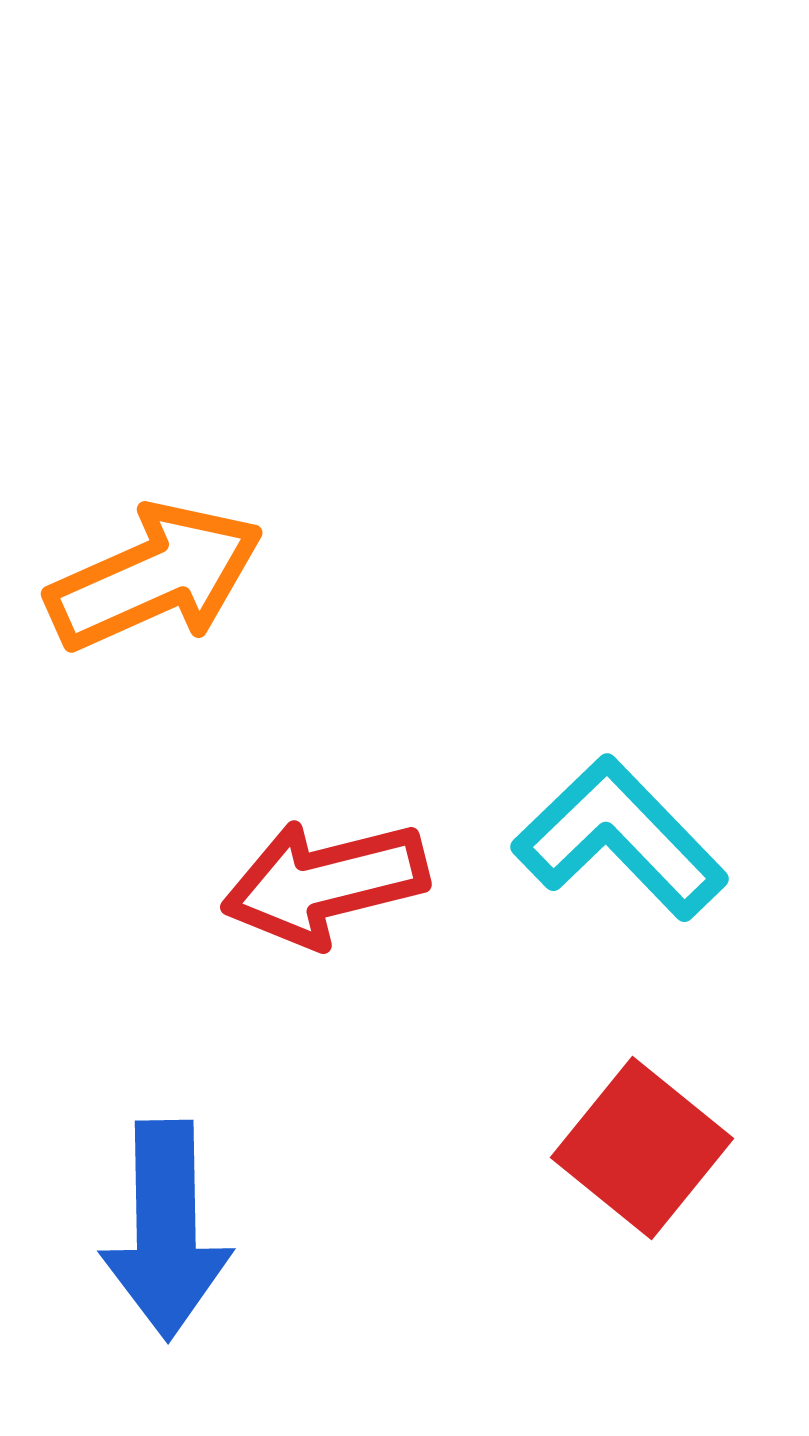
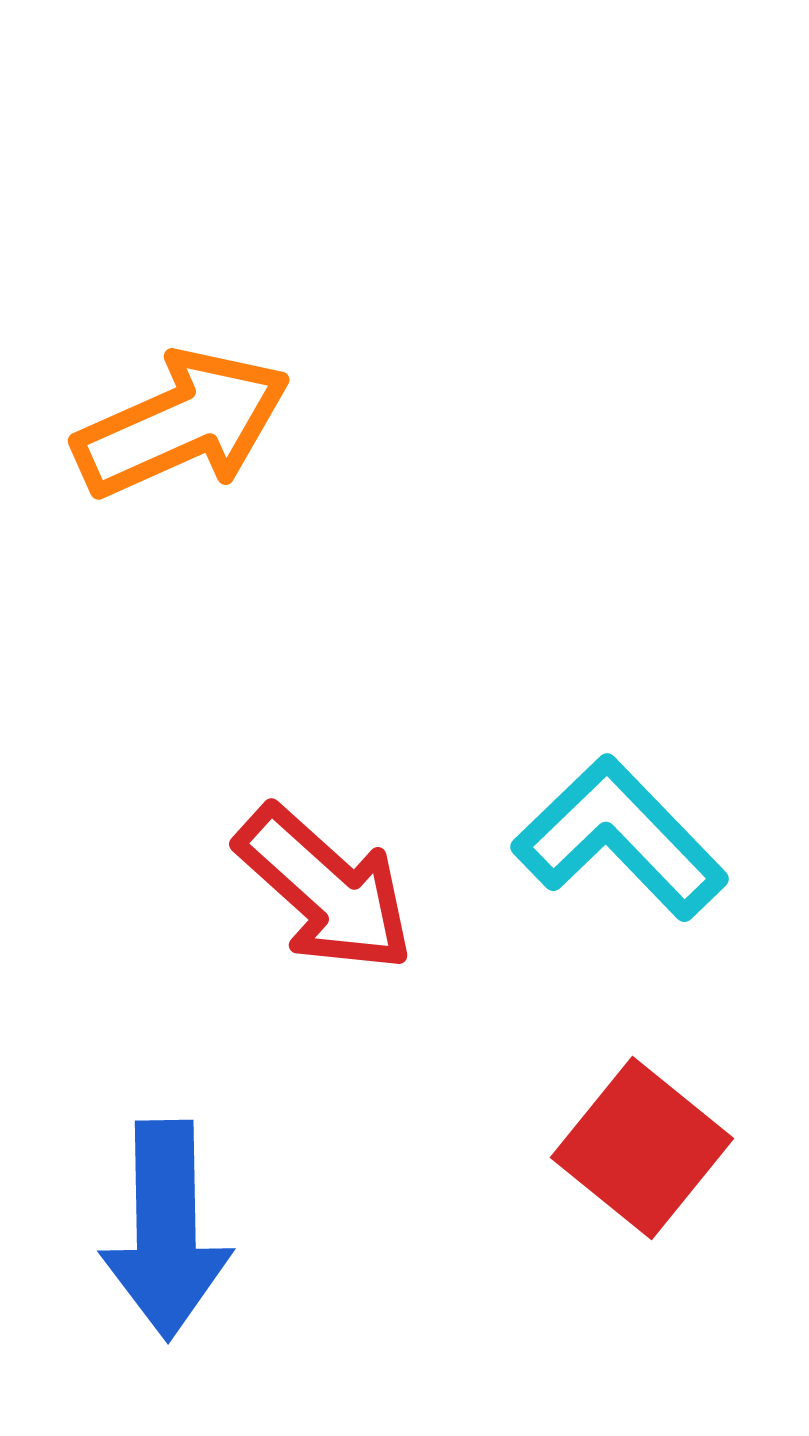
orange arrow: moved 27 px right, 153 px up
red arrow: moved 6 px down; rotated 124 degrees counterclockwise
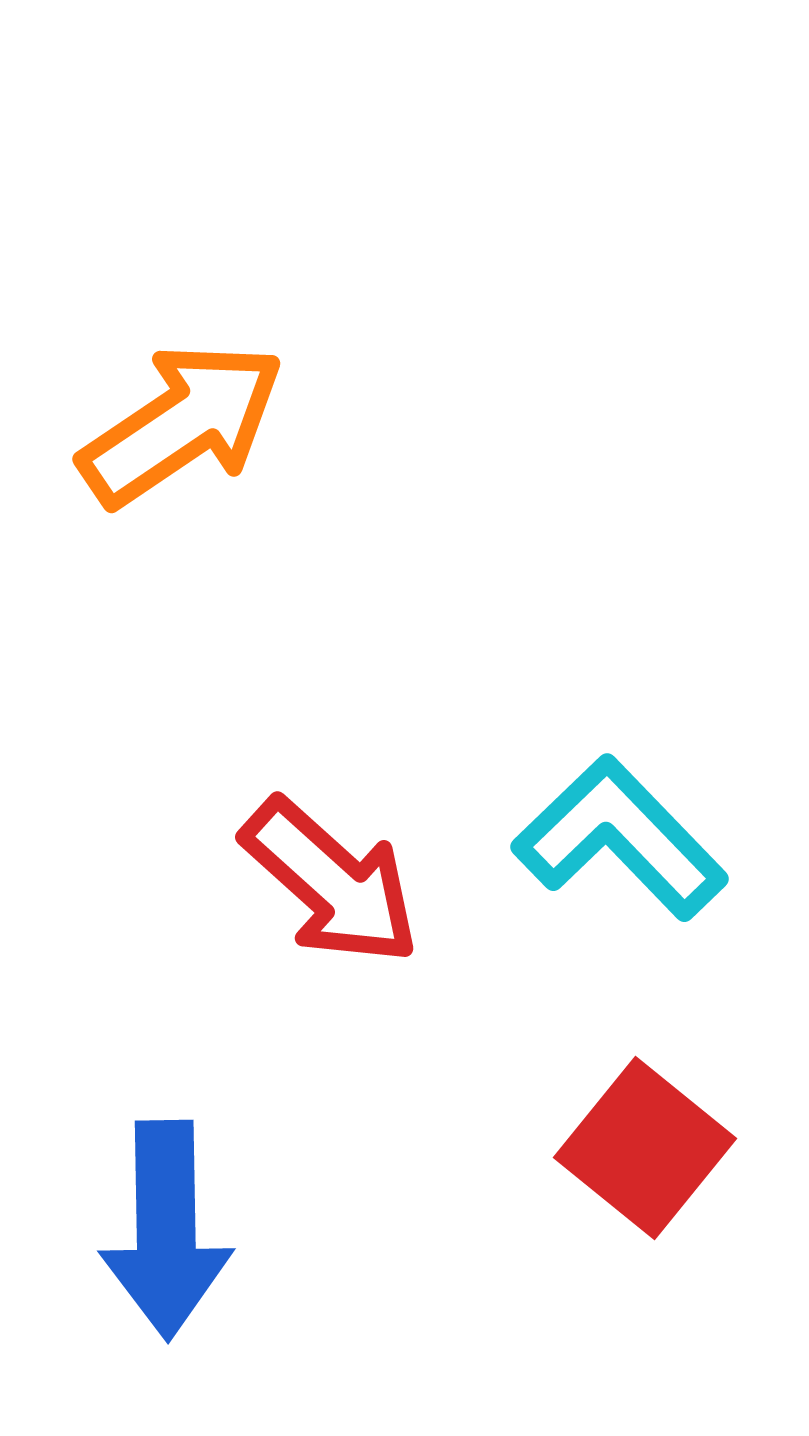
orange arrow: rotated 10 degrees counterclockwise
red arrow: moved 6 px right, 7 px up
red square: moved 3 px right
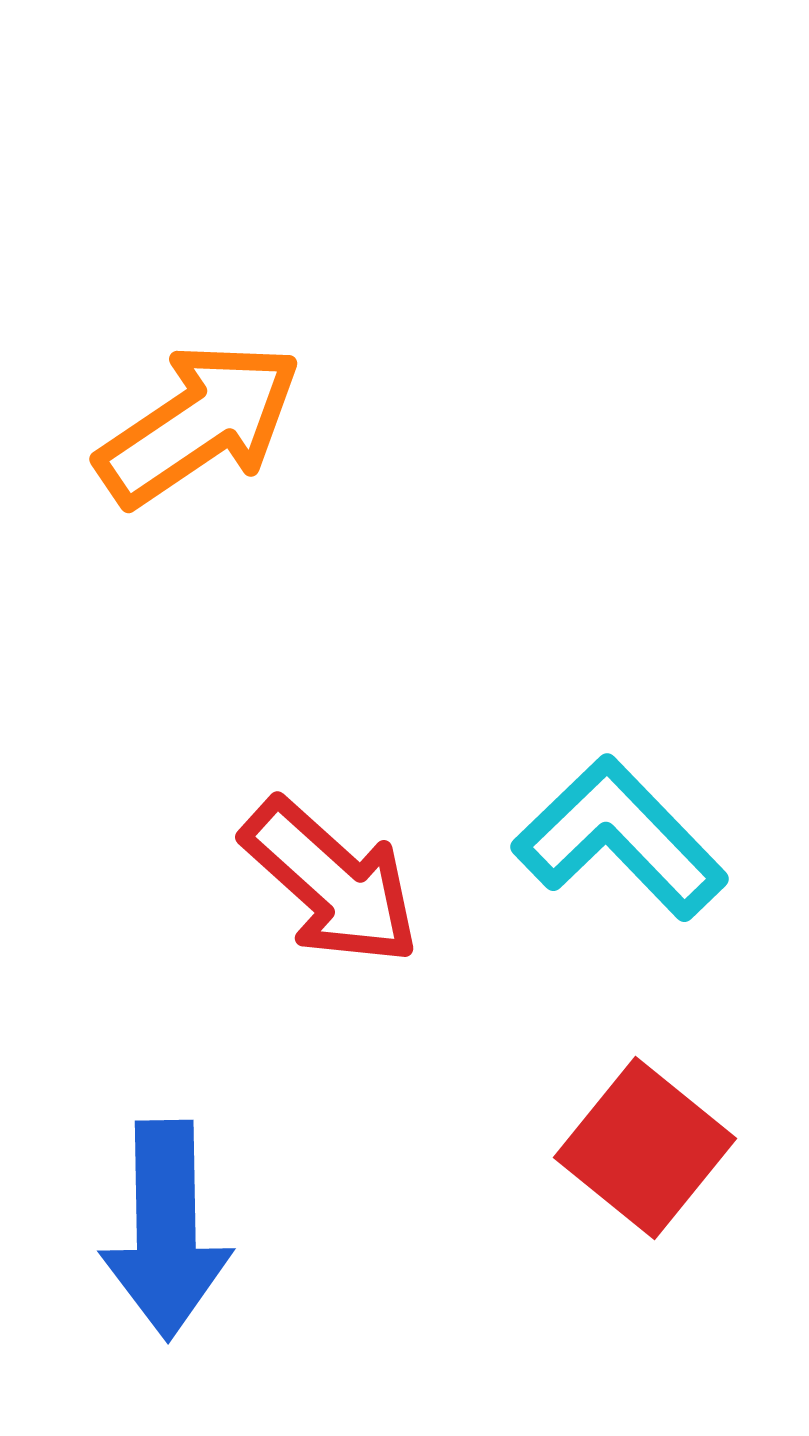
orange arrow: moved 17 px right
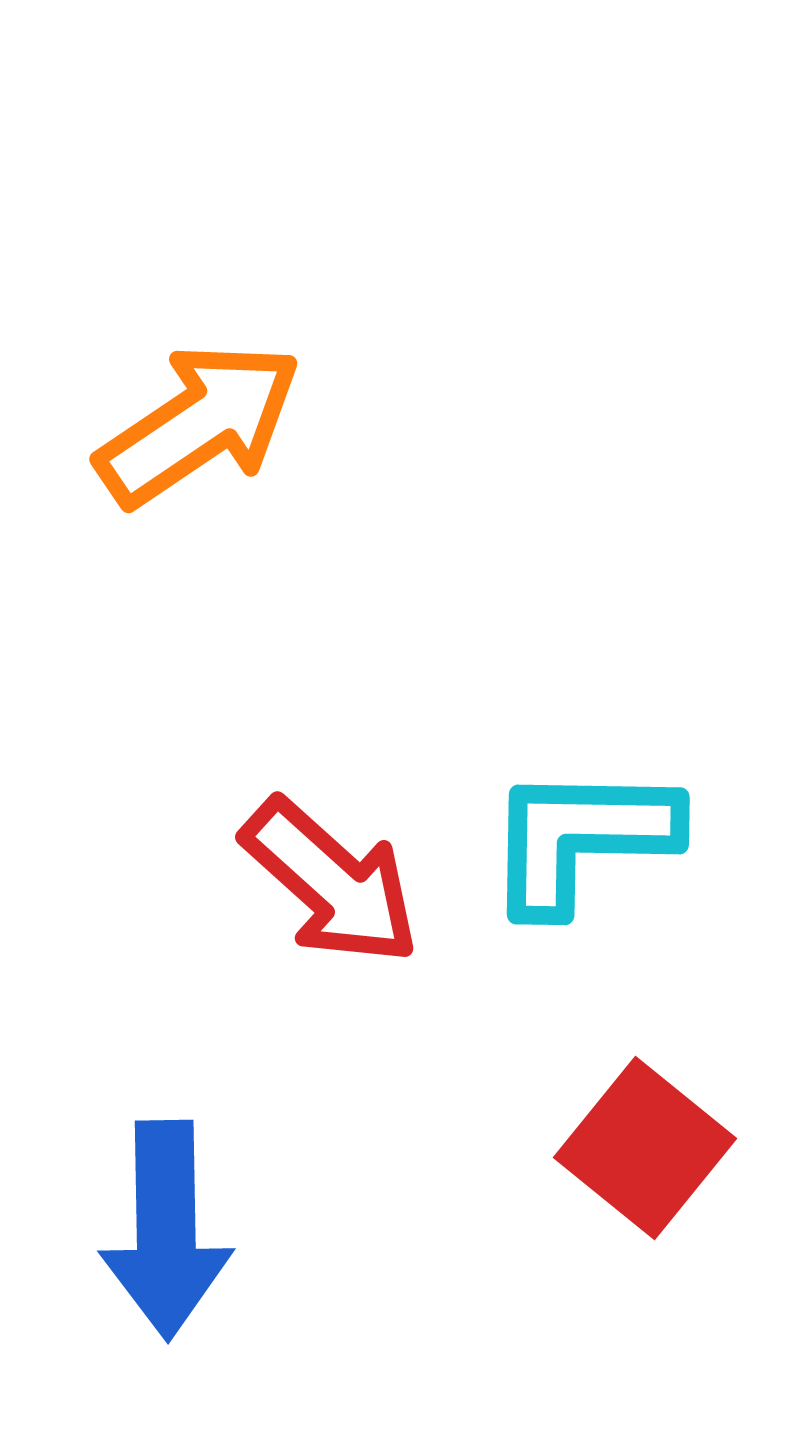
cyan L-shape: moved 39 px left; rotated 45 degrees counterclockwise
